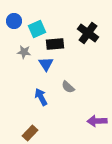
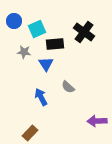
black cross: moved 4 px left, 1 px up
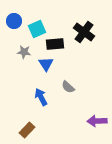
brown rectangle: moved 3 px left, 3 px up
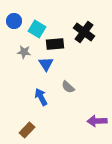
cyan square: rotated 36 degrees counterclockwise
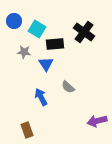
purple arrow: rotated 12 degrees counterclockwise
brown rectangle: rotated 63 degrees counterclockwise
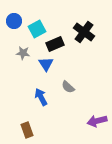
cyan square: rotated 30 degrees clockwise
black rectangle: rotated 18 degrees counterclockwise
gray star: moved 1 px left, 1 px down
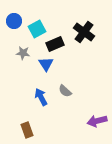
gray semicircle: moved 3 px left, 4 px down
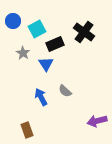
blue circle: moved 1 px left
gray star: rotated 24 degrees clockwise
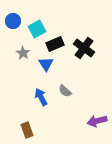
black cross: moved 16 px down
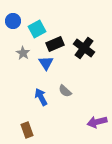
blue triangle: moved 1 px up
purple arrow: moved 1 px down
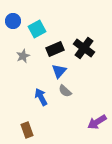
black rectangle: moved 5 px down
gray star: moved 3 px down; rotated 16 degrees clockwise
blue triangle: moved 13 px right, 8 px down; rotated 14 degrees clockwise
purple arrow: rotated 18 degrees counterclockwise
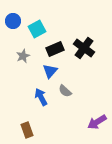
blue triangle: moved 9 px left
